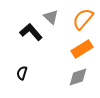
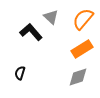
black semicircle: moved 2 px left
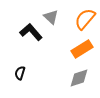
orange semicircle: moved 2 px right
gray diamond: moved 1 px right, 1 px down
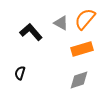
gray triangle: moved 10 px right, 6 px down; rotated 14 degrees counterclockwise
orange rectangle: rotated 15 degrees clockwise
gray diamond: moved 2 px down
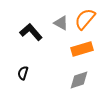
black semicircle: moved 3 px right
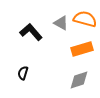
orange semicircle: rotated 65 degrees clockwise
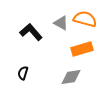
gray diamond: moved 8 px left, 3 px up; rotated 10 degrees clockwise
